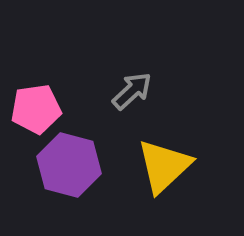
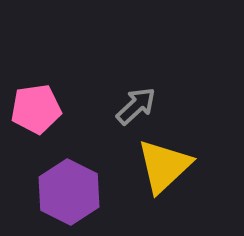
gray arrow: moved 4 px right, 15 px down
purple hexagon: moved 27 px down; rotated 12 degrees clockwise
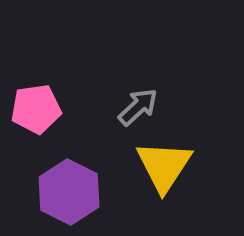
gray arrow: moved 2 px right, 1 px down
yellow triangle: rotated 14 degrees counterclockwise
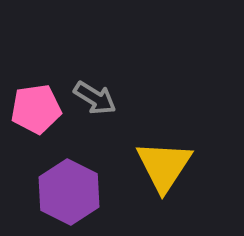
gray arrow: moved 43 px left, 9 px up; rotated 75 degrees clockwise
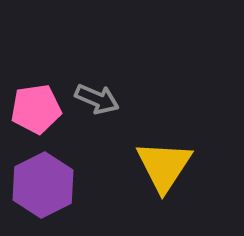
gray arrow: moved 2 px right, 1 px down; rotated 9 degrees counterclockwise
purple hexagon: moved 26 px left, 7 px up; rotated 6 degrees clockwise
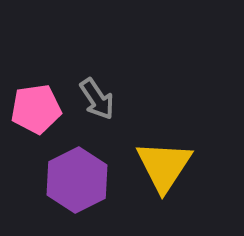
gray arrow: rotated 33 degrees clockwise
purple hexagon: moved 34 px right, 5 px up
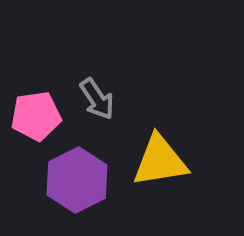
pink pentagon: moved 7 px down
yellow triangle: moved 4 px left, 5 px up; rotated 48 degrees clockwise
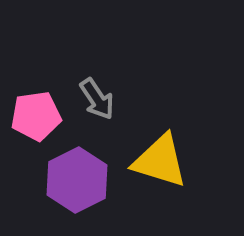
yellow triangle: rotated 26 degrees clockwise
